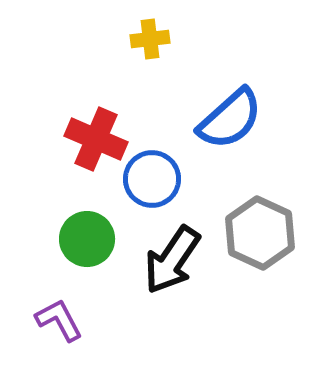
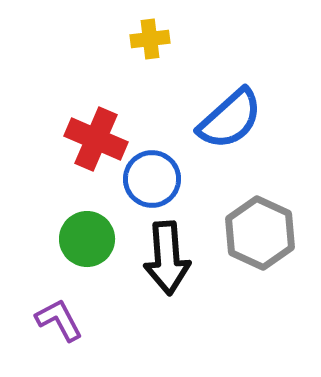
black arrow: moved 5 px left, 2 px up; rotated 38 degrees counterclockwise
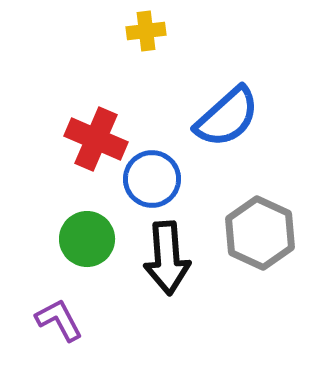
yellow cross: moved 4 px left, 8 px up
blue semicircle: moved 3 px left, 2 px up
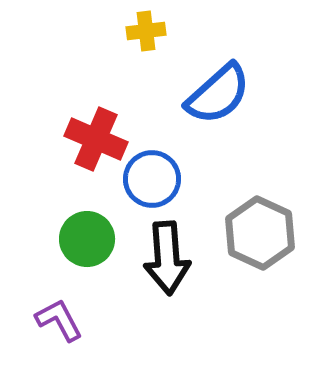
blue semicircle: moved 9 px left, 23 px up
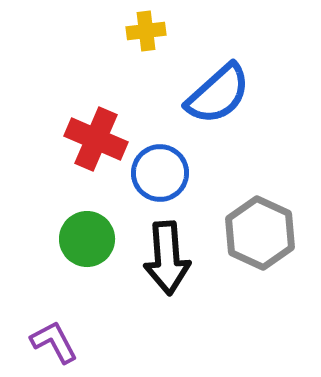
blue circle: moved 8 px right, 6 px up
purple L-shape: moved 5 px left, 22 px down
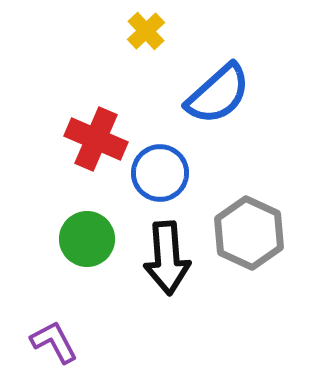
yellow cross: rotated 36 degrees counterclockwise
gray hexagon: moved 11 px left
